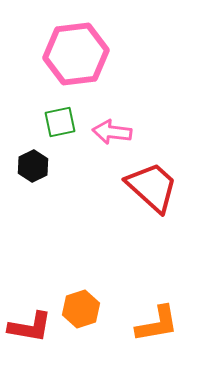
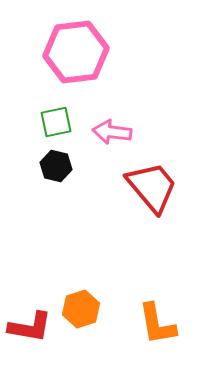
pink hexagon: moved 2 px up
green square: moved 4 px left
black hexagon: moved 23 px right; rotated 20 degrees counterclockwise
red trapezoid: rotated 8 degrees clockwise
orange L-shape: rotated 90 degrees clockwise
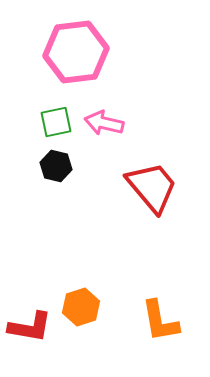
pink arrow: moved 8 px left, 9 px up; rotated 6 degrees clockwise
orange hexagon: moved 2 px up
orange L-shape: moved 3 px right, 3 px up
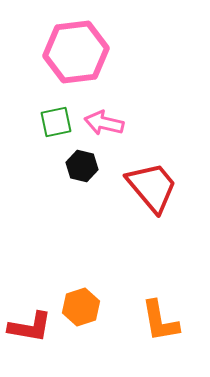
black hexagon: moved 26 px right
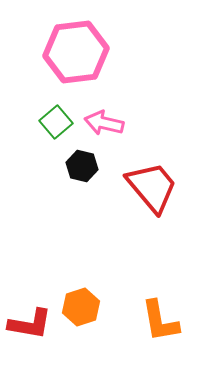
green square: rotated 28 degrees counterclockwise
red L-shape: moved 3 px up
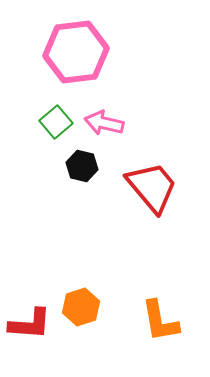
red L-shape: rotated 6 degrees counterclockwise
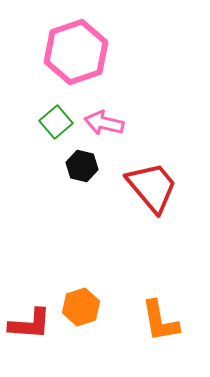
pink hexagon: rotated 12 degrees counterclockwise
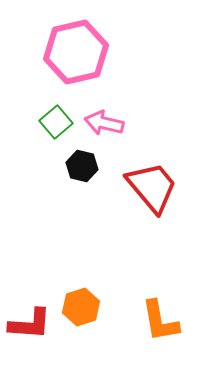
pink hexagon: rotated 6 degrees clockwise
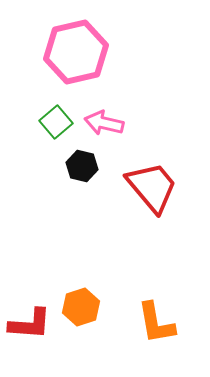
orange L-shape: moved 4 px left, 2 px down
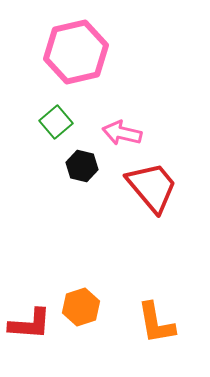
pink arrow: moved 18 px right, 10 px down
